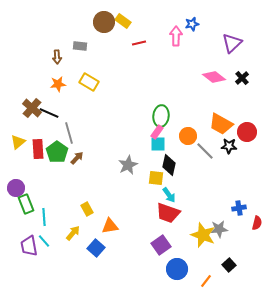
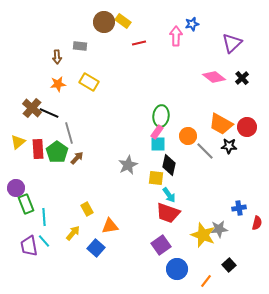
red circle at (247, 132): moved 5 px up
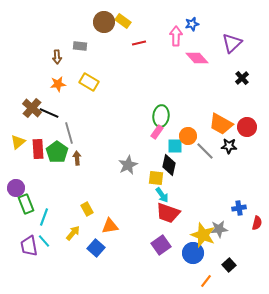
pink diamond at (214, 77): moved 17 px left, 19 px up; rotated 10 degrees clockwise
cyan square at (158, 144): moved 17 px right, 2 px down
brown arrow at (77, 158): rotated 48 degrees counterclockwise
cyan arrow at (169, 195): moved 7 px left
cyan line at (44, 217): rotated 24 degrees clockwise
blue circle at (177, 269): moved 16 px right, 16 px up
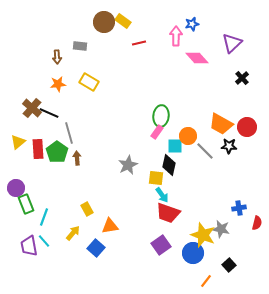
gray star at (219, 229): moved 2 px right; rotated 18 degrees clockwise
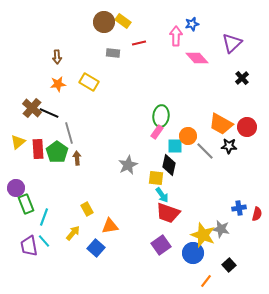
gray rectangle at (80, 46): moved 33 px right, 7 px down
red semicircle at (257, 223): moved 9 px up
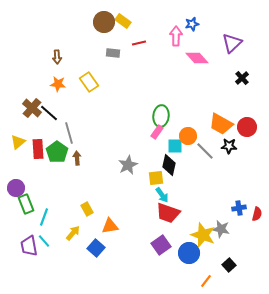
yellow rectangle at (89, 82): rotated 24 degrees clockwise
orange star at (58, 84): rotated 14 degrees clockwise
black line at (49, 113): rotated 18 degrees clockwise
yellow square at (156, 178): rotated 14 degrees counterclockwise
blue circle at (193, 253): moved 4 px left
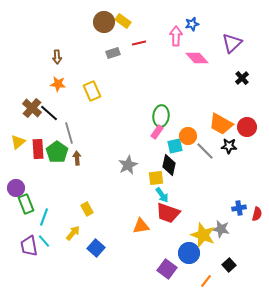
gray rectangle at (113, 53): rotated 24 degrees counterclockwise
yellow rectangle at (89, 82): moved 3 px right, 9 px down; rotated 12 degrees clockwise
cyan square at (175, 146): rotated 14 degrees counterclockwise
orange triangle at (110, 226): moved 31 px right
purple square at (161, 245): moved 6 px right, 24 px down; rotated 18 degrees counterclockwise
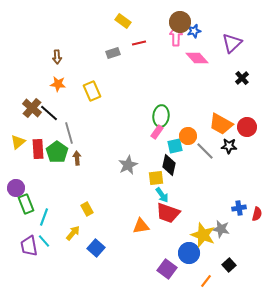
brown circle at (104, 22): moved 76 px right
blue star at (192, 24): moved 2 px right, 7 px down
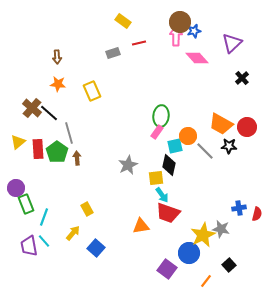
yellow star at (203, 235): rotated 25 degrees clockwise
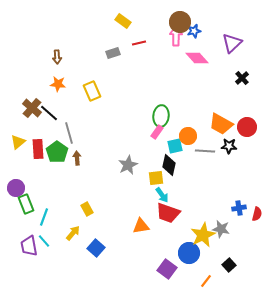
gray line at (205, 151): rotated 42 degrees counterclockwise
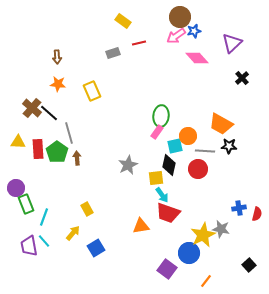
brown circle at (180, 22): moved 5 px up
pink arrow at (176, 36): rotated 126 degrees counterclockwise
red circle at (247, 127): moved 49 px left, 42 px down
yellow triangle at (18, 142): rotated 42 degrees clockwise
blue square at (96, 248): rotated 18 degrees clockwise
black square at (229, 265): moved 20 px right
